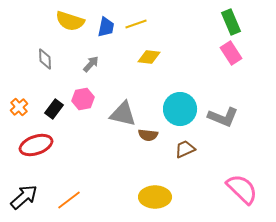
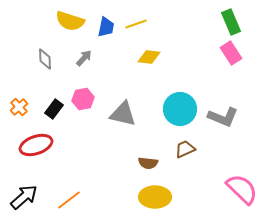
gray arrow: moved 7 px left, 6 px up
brown semicircle: moved 28 px down
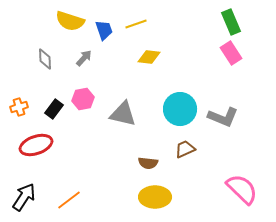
blue trapezoid: moved 2 px left, 3 px down; rotated 30 degrees counterclockwise
orange cross: rotated 24 degrees clockwise
black arrow: rotated 16 degrees counterclockwise
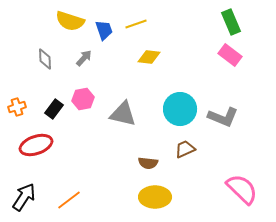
pink rectangle: moved 1 px left, 2 px down; rotated 20 degrees counterclockwise
orange cross: moved 2 px left
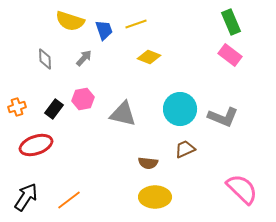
yellow diamond: rotated 15 degrees clockwise
black arrow: moved 2 px right
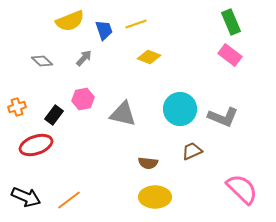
yellow semicircle: rotated 40 degrees counterclockwise
gray diamond: moved 3 px left, 2 px down; rotated 45 degrees counterclockwise
black rectangle: moved 6 px down
brown trapezoid: moved 7 px right, 2 px down
black arrow: rotated 80 degrees clockwise
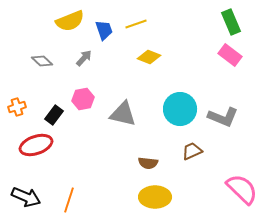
orange line: rotated 35 degrees counterclockwise
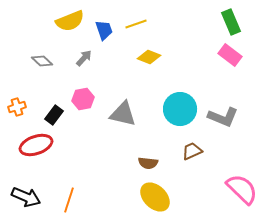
yellow ellipse: rotated 44 degrees clockwise
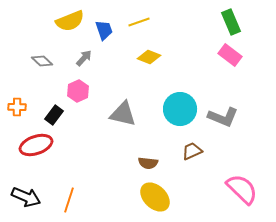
yellow line: moved 3 px right, 2 px up
pink hexagon: moved 5 px left, 8 px up; rotated 15 degrees counterclockwise
orange cross: rotated 18 degrees clockwise
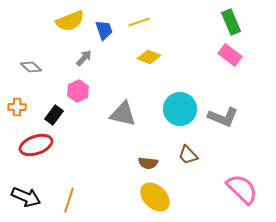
gray diamond: moved 11 px left, 6 px down
brown trapezoid: moved 4 px left, 4 px down; rotated 110 degrees counterclockwise
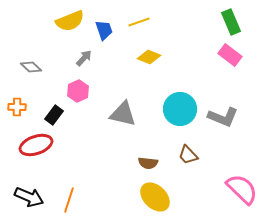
black arrow: moved 3 px right
